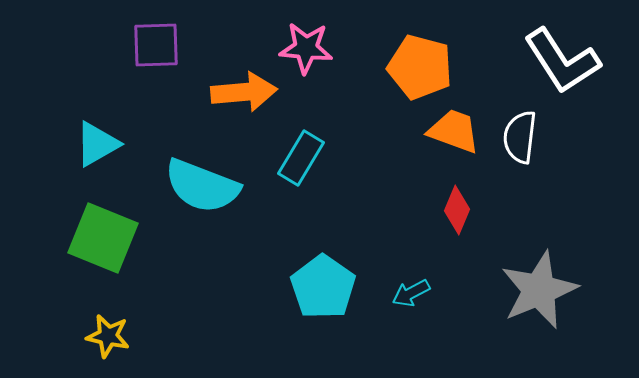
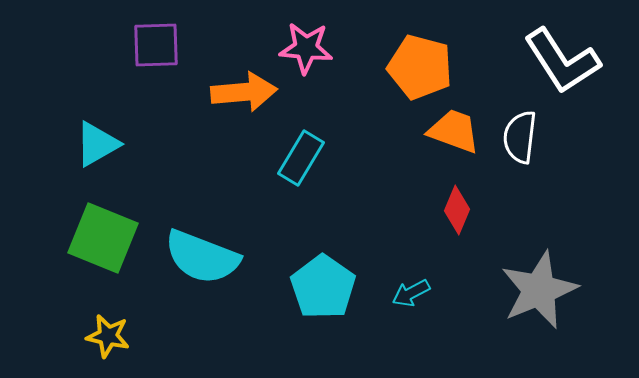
cyan semicircle: moved 71 px down
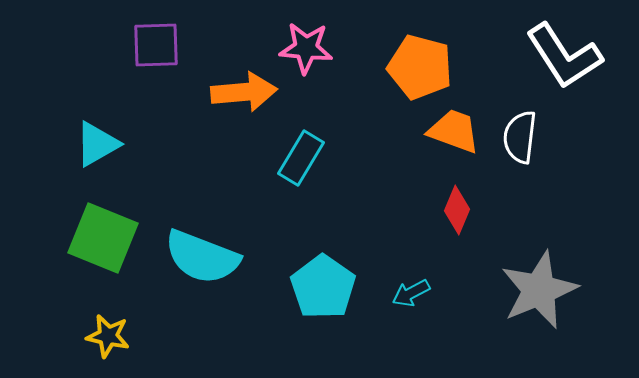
white L-shape: moved 2 px right, 5 px up
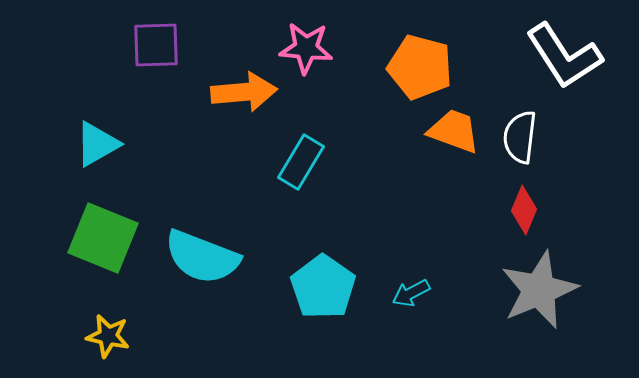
cyan rectangle: moved 4 px down
red diamond: moved 67 px right
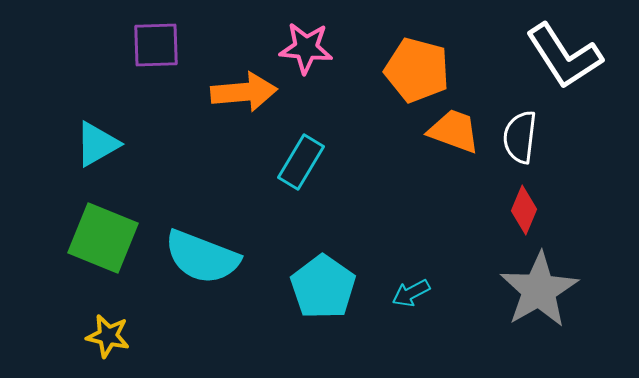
orange pentagon: moved 3 px left, 3 px down
gray star: rotated 8 degrees counterclockwise
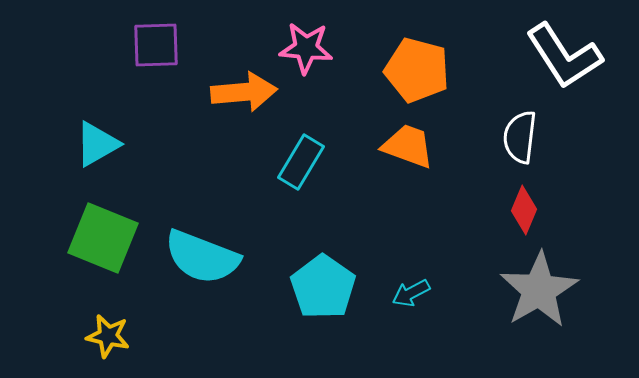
orange trapezoid: moved 46 px left, 15 px down
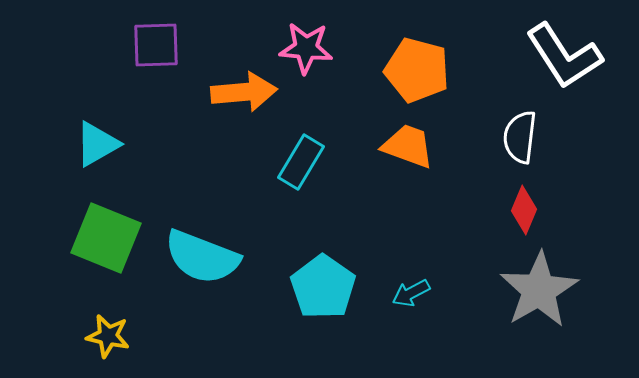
green square: moved 3 px right
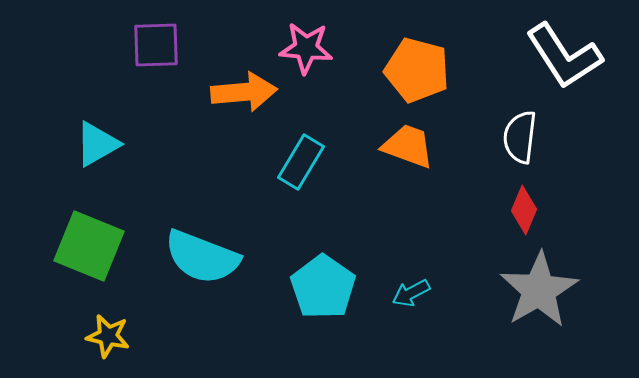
green square: moved 17 px left, 8 px down
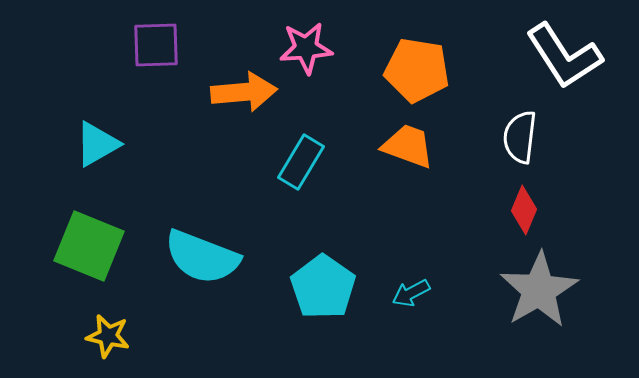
pink star: rotated 10 degrees counterclockwise
orange pentagon: rotated 6 degrees counterclockwise
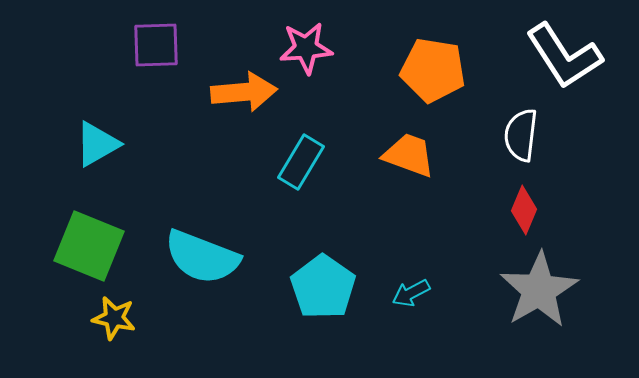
orange pentagon: moved 16 px right
white semicircle: moved 1 px right, 2 px up
orange trapezoid: moved 1 px right, 9 px down
yellow star: moved 6 px right, 18 px up
